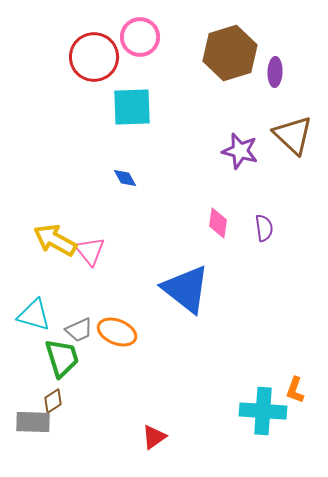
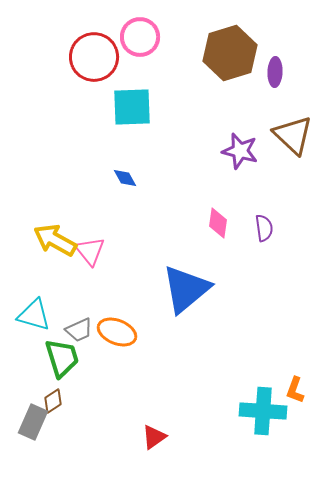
blue triangle: rotated 42 degrees clockwise
gray rectangle: rotated 68 degrees counterclockwise
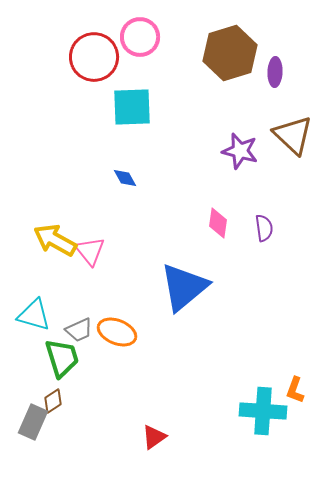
blue triangle: moved 2 px left, 2 px up
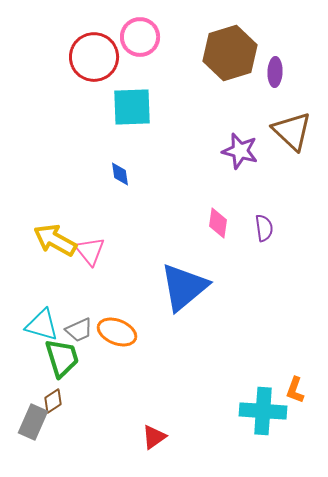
brown triangle: moved 1 px left, 4 px up
blue diamond: moved 5 px left, 4 px up; rotated 20 degrees clockwise
cyan triangle: moved 8 px right, 10 px down
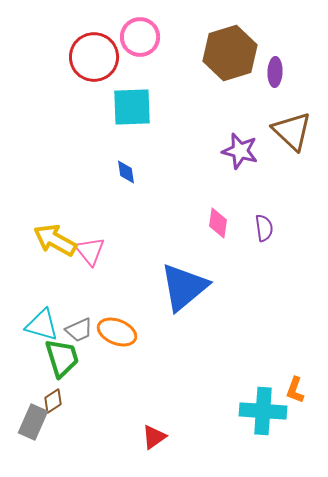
blue diamond: moved 6 px right, 2 px up
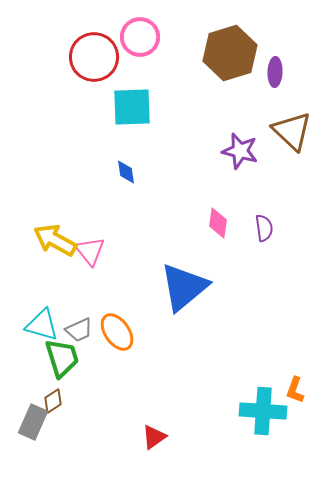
orange ellipse: rotated 33 degrees clockwise
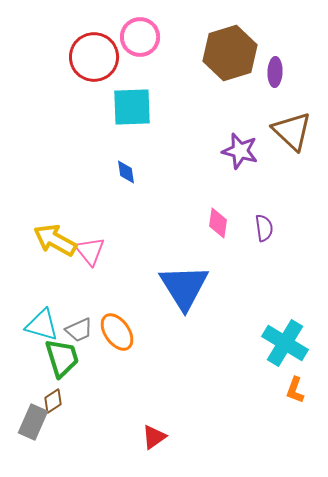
blue triangle: rotated 22 degrees counterclockwise
cyan cross: moved 22 px right, 68 px up; rotated 27 degrees clockwise
